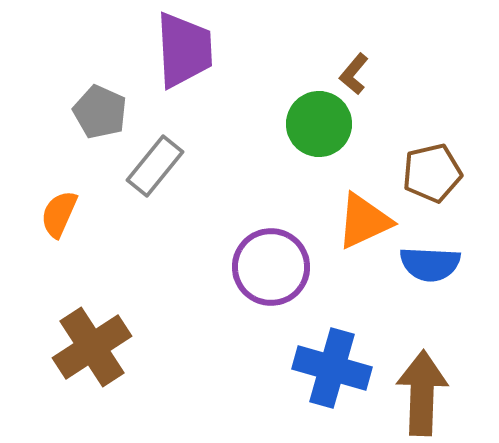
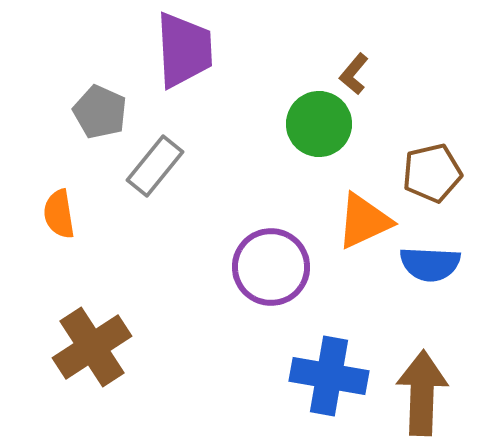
orange semicircle: rotated 33 degrees counterclockwise
blue cross: moved 3 px left, 8 px down; rotated 6 degrees counterclockwise
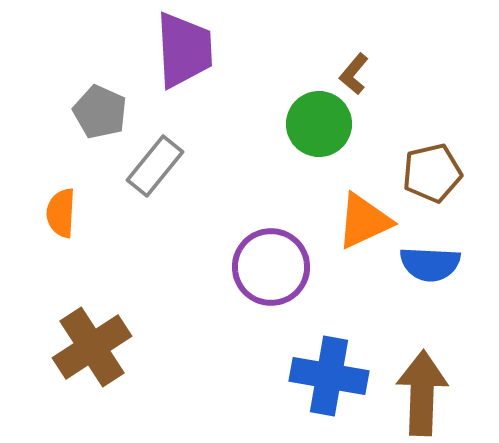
orange semicircle: moved 2 px right, 1 px up; rotated 12 degrees clockwise
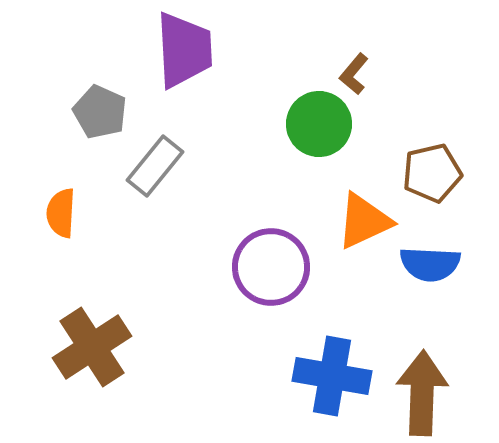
blue cross: moved 3 px right
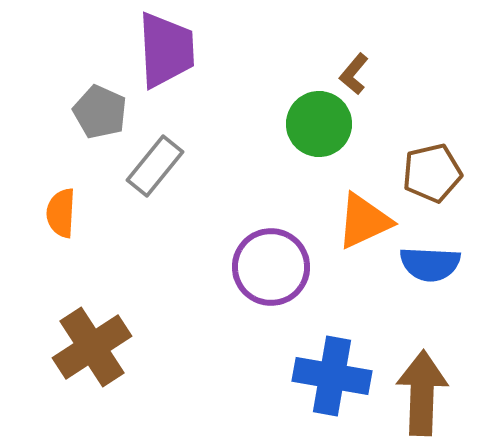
purple trapezoid: moved 18 px left
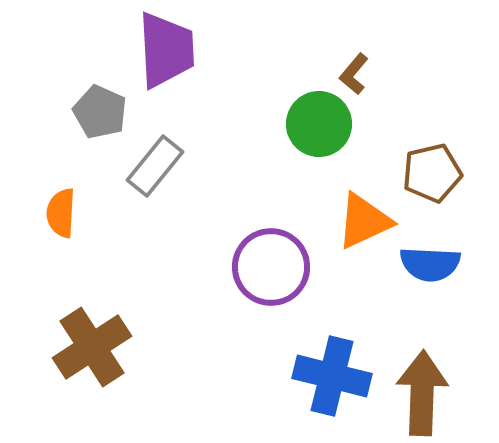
blue cross: rotated 4 degrees clockwise
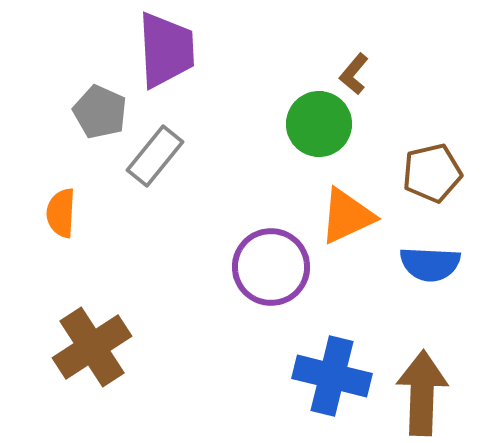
gray rectangle: moved 10 px up
orange triangle: moved 17 px left, 5 px up
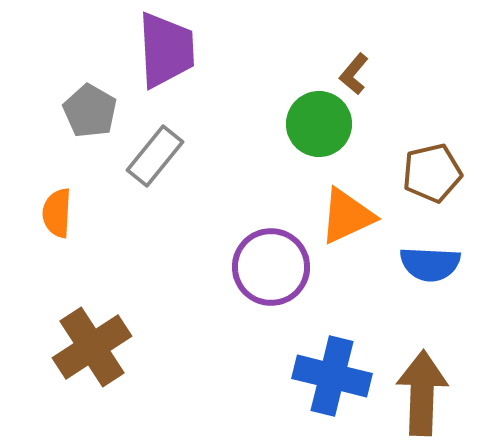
gray pentagon: moved 10 px left, 1 px up; rotated 6 degrees clockwise
orange semicircle: moved 4 px left
